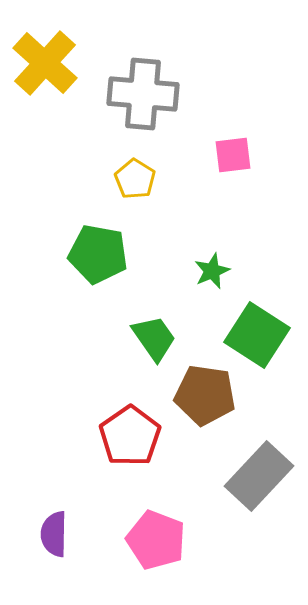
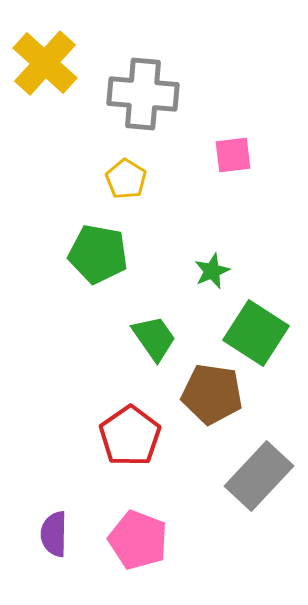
yellow pentagon: moved 9 px left
green square: moved 1 px left, 2 px up
brown pentagon: moved 7 px right, 1 px up
pink pentagon: moved 18 px left
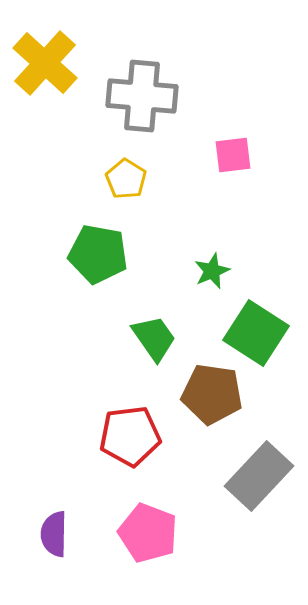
gray cross: moved 1 px left, 2 px down
red pentagon: rotated 28 degrees clockwise
pink pentagon: moved 10 px right, 7 px up
